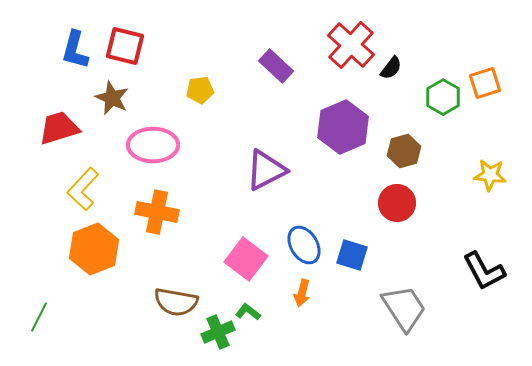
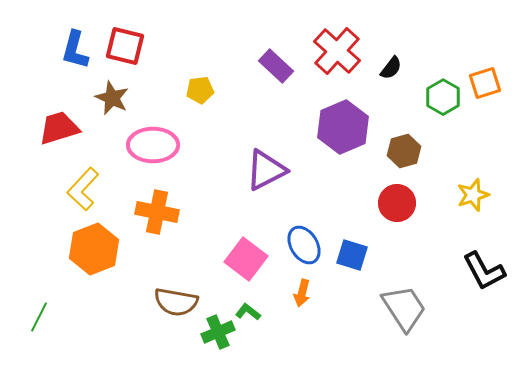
red cross: moved 14 px left, 6 px down
yellow star: moved 17 px left, 20 px down; rotated 24 degrees counterclockwise
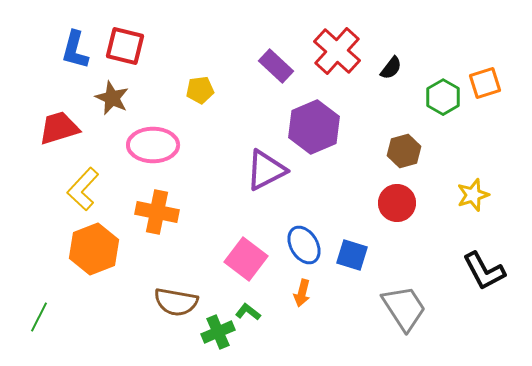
purple hexagon: moved 29 px left
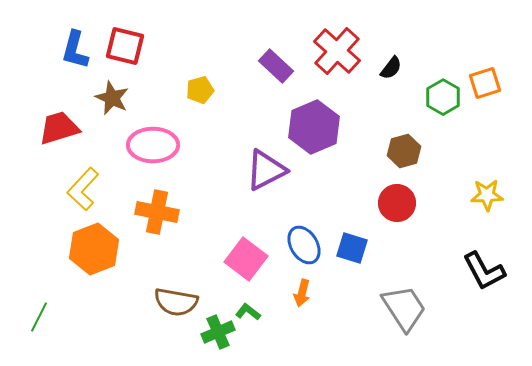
yellow pentagon: rotated 8 degrees counterclockwise
yellow star: moved 14 px right; rotated 16 degrees clockwise
blue square: moved 7 px up
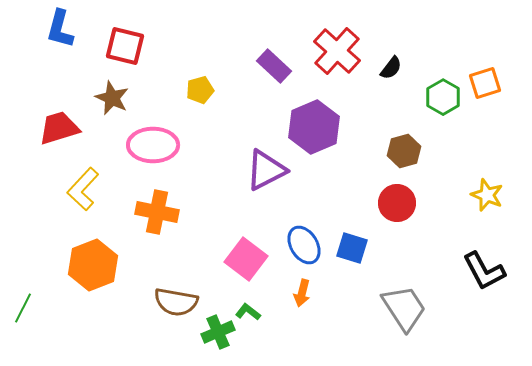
blue L-shape: moved 15 px left, 21 px up
purple rectangle: moved 2 px left
yellow star: rotated 24 degrees clockwise
orange hexagon: moved 1 px left, 16 px down
green line: moved 16 px left, 9 px up
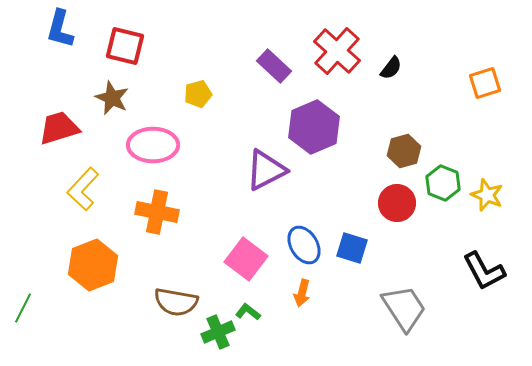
yellow pentagon: moved 2 px left, 4 px down
green hexagon: moved 86 px down; rotated 8 degrees counterclockwise
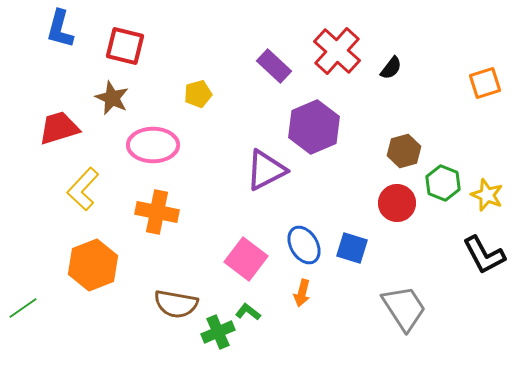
black L-shape: moved 16 px up
brown semicircle: moved 2 px down
green line: rotated 28 degrees clockwise
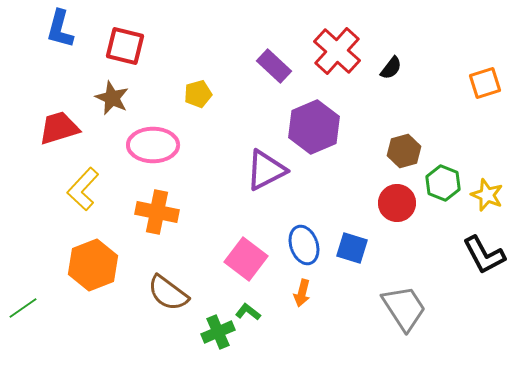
blue ellipse: rotated 12 degrees clockwise
brown semicircle: moved 8 px left, 11 px up; rotated 27 degrees clockwise
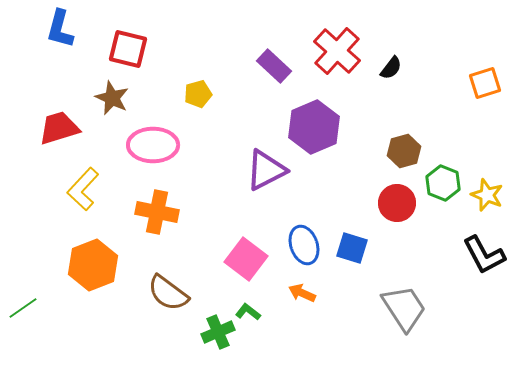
red square: moved 3 px right, 3 px down
orange arrow: rotated 100 degrees clockwise
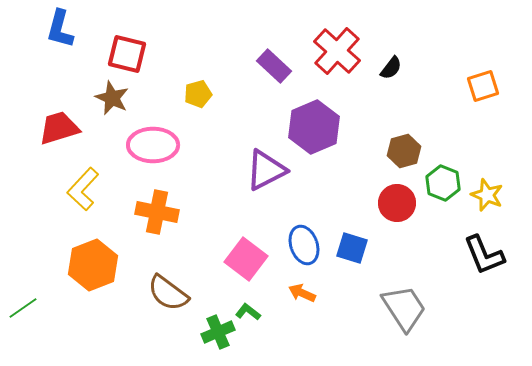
red square: moved 1 px left, 5 px down
orange square: moved 2 px left, 3 px down
black L-shape: rotated 6 degrees clockwise
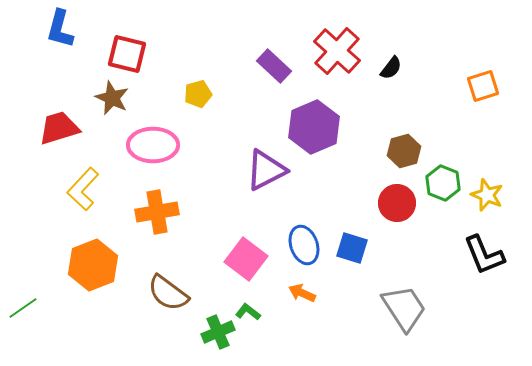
orange cross: rotated 21 degrees counterclockwise
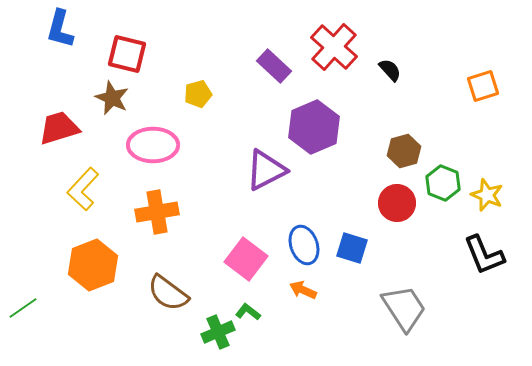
red cross: moved 3 px left, 4 px up
black semicircle: moved 1 px left, 2 px down; rotated 80 degrees counterclockwise
orange arrow: moved 1 px right, 3 px up
